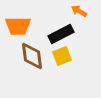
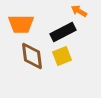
orange trapezoid: moved 3 px right, 2 px up
black rectangle: moved 2 px right, 2 px up
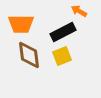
brown diamond: moved 3 px left, 1 px up
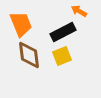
orange trapezoid: rotated 112 degrees counterclockwise
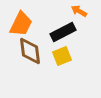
orange trapezoid: rotated 48 degrees clockwise
brown diamond: moved 1 px right, 4 px up
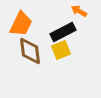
yellow square: moved 1 px left, 6 px up
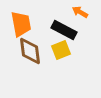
orange arrow: moved 1 px right, 1 px down
orange trapezoid: rotated 36 degrees counterclockwise
black rectangle: moved 1 px right, 2 px up; rotated 55 degrees clockwise
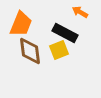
orange trapezoid: rotated 32 degrees clockwise
black rectangle: moved 1 px right, 3 px down
yellow square: moved 2 px left
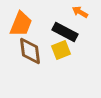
black rectangle: moved 1 px up
yellow square: moved 2 px right
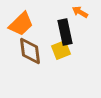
orange trapezoid: rotated 24 degrees clockwise
black rectangle: rotated 50 degrees clockwise
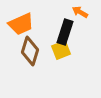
orange trapezoid: rotated 20 degrees clockwise
black rectangle: rotated 30 degrees clockwise
brown diamond: rotated 24 degrees clockwise
